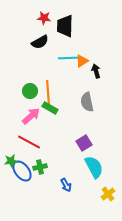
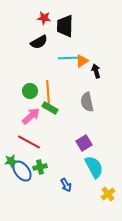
black semicircle: moved 1 px left
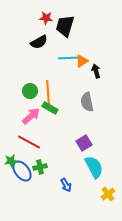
red star: moved 2 px right
black trapezoid: rotated 15 degrees clockwise
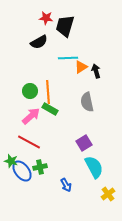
orange triangle: moved 1 px left, 6 px down
green rectangle: moved 1 px down
green star: rotated 24 degrees clockwise
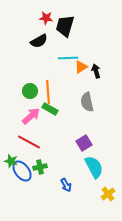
black semicircle: moved 1 px up
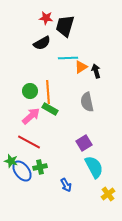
black semicircle: moved 3 px right, 2 px down
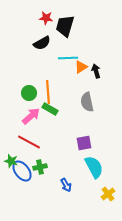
green circle: moved 1 px left, 2 px down
purple square: rotated 21 degrees clockwise
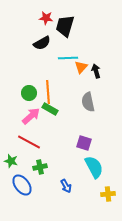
orange triangle: rotated 16 degrees counterclockwise
gray semicircle: moved 1 px right
purple square: rotated 28 degrees clockwise
blue ellipse: moved 14 px down
blue arrow: moved 1 px down
yellow cross: rotated 32 degrees clockwise
